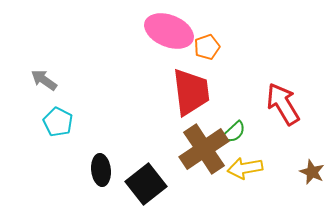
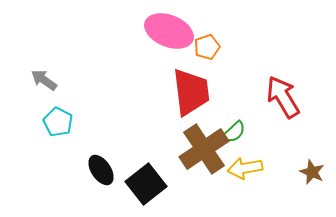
red arrow: moved 7 px up
black ellipse: rotated 28 degrees counterclockwise
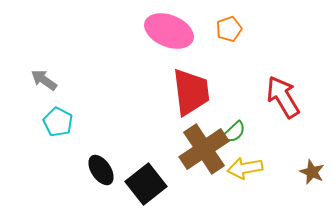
orange pentagon: moved 22 px right, 18 px up
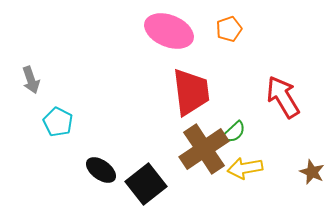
gray arrow: moved 13 px left; rotated 144 degrees counterclockwise
black ellipse: rotated 20 degrees counterclockwise
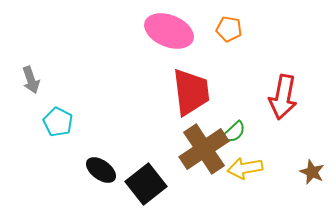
orange pentagon: rotated 30 degrees clockwise
red arrow: rotated 138 degrees counterclockwise
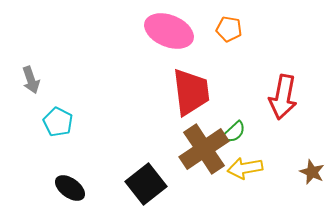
black ellipse: moved 31 px left, 18 px down
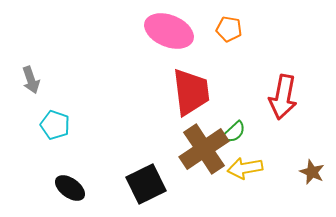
cyan pentagon: moved 3 px left, 3 px down; rotated 8 degrees counterclockwise
black square: rotated 12 degrees clockwise
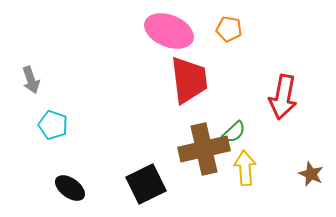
red trapezoid: moved 2 px left, 12 px up
cyan pentagon: moved 2 px left
brown cross: rotated 21 degrees clockwise
yellow arrow: rotated 96 degrees clockwise
brown star: moved 1 px left, 2 px down
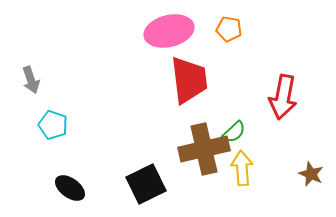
pink ellipse: rotated 36 degrees counterclockwise
yellow arrow: moved 3 px left
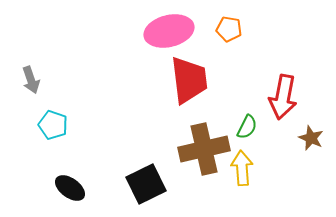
green semicircle: moved 13 px right, 5 px up; rotated 20 degrees counterclockwise
brown star: moved 36 px up
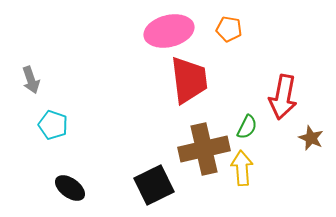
black square: moved 8 px right, 1 px down
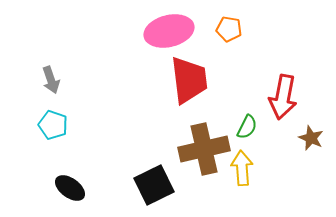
gray arrow: moved 20 px right
